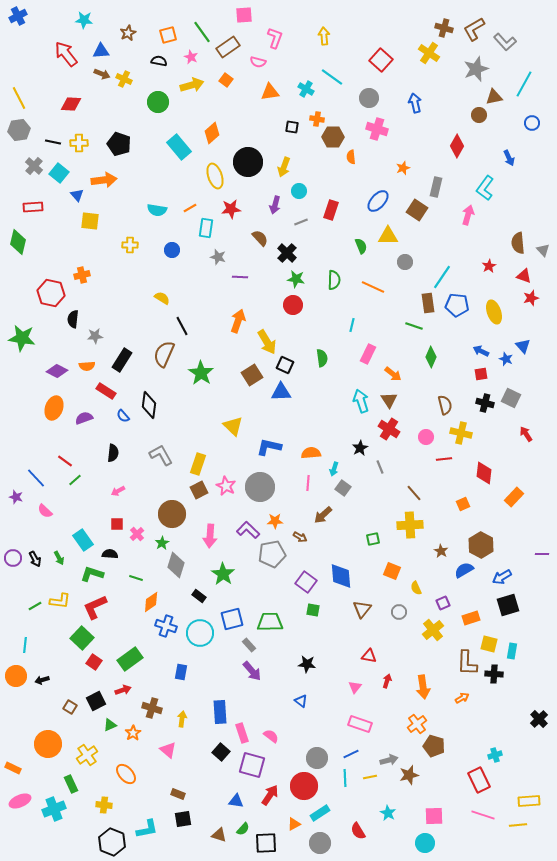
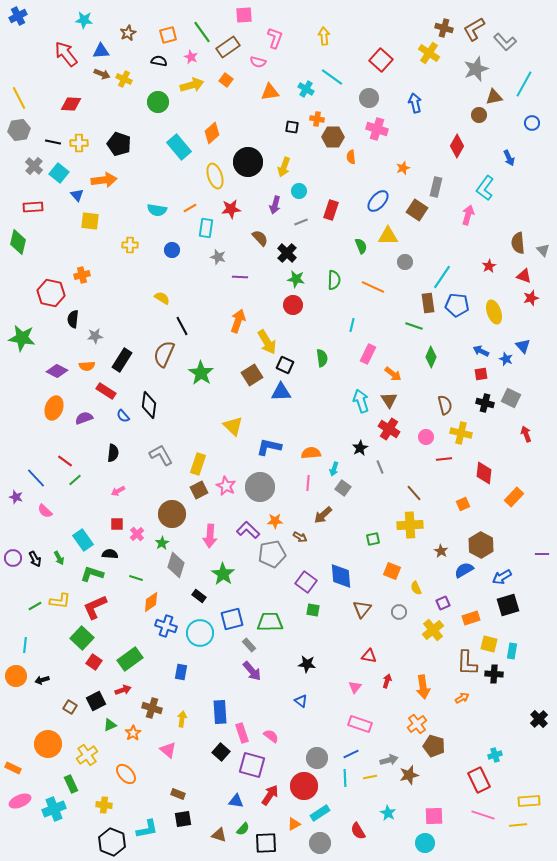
red arrow at (526, 434): rotated 14 degrees clockwise
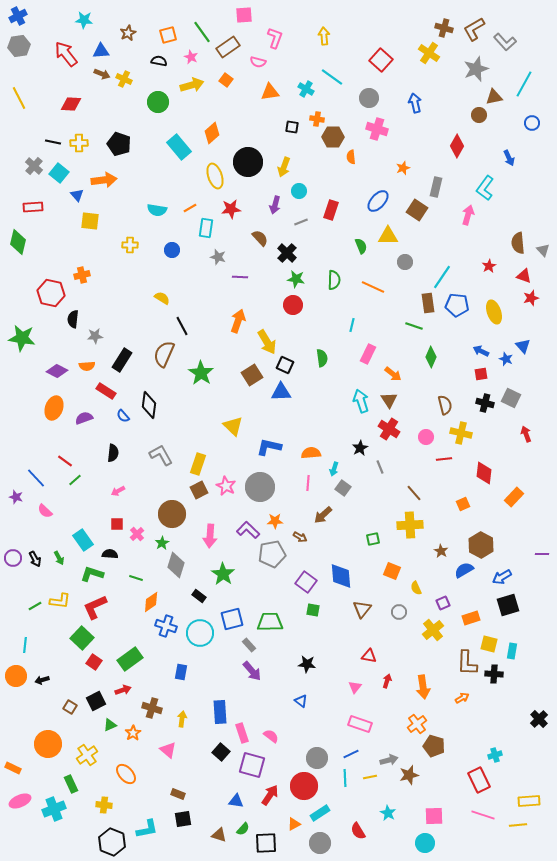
gray hexagon at (19, 130): moved 84 px up
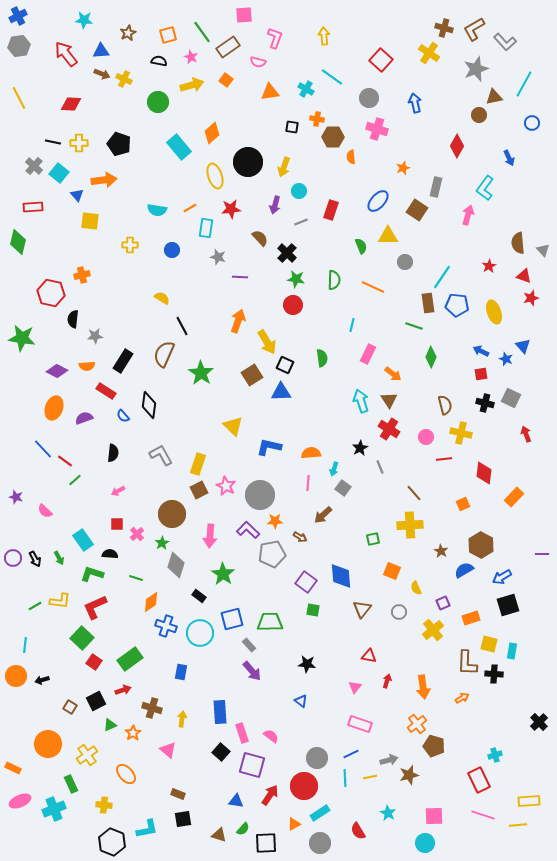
black rectangle at (122, 360): moved 1 px right, 1 px down
blue line at (36, 478): moved 7 px right, 29 px up
gray circle at (260, 487): moved 8 px down
black cross at (539, 719): moved 3 px down
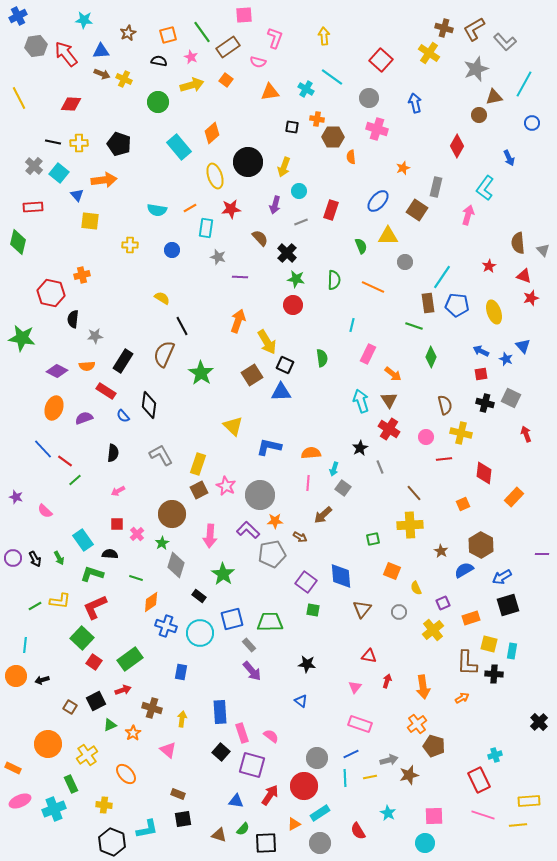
gray hexagon at (19, 46): moved 17 px right
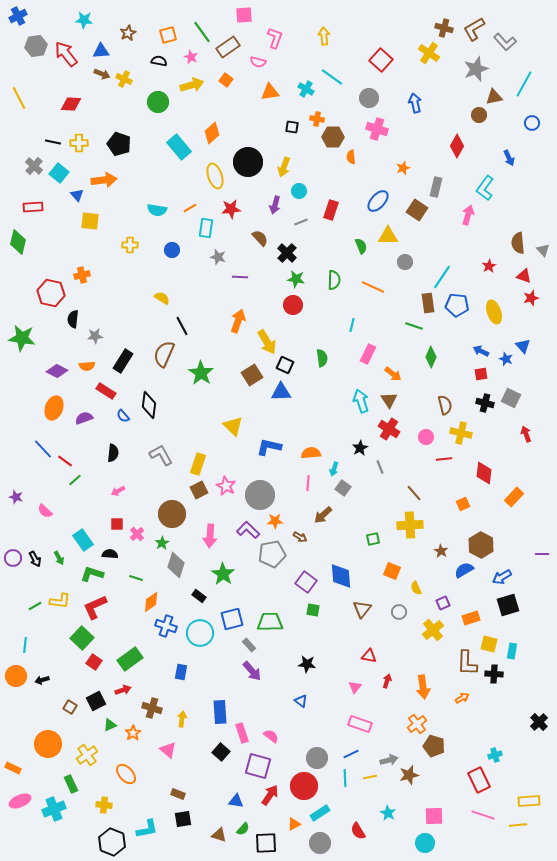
purple square at (252, 765): moved 6 px right, 1 px down
